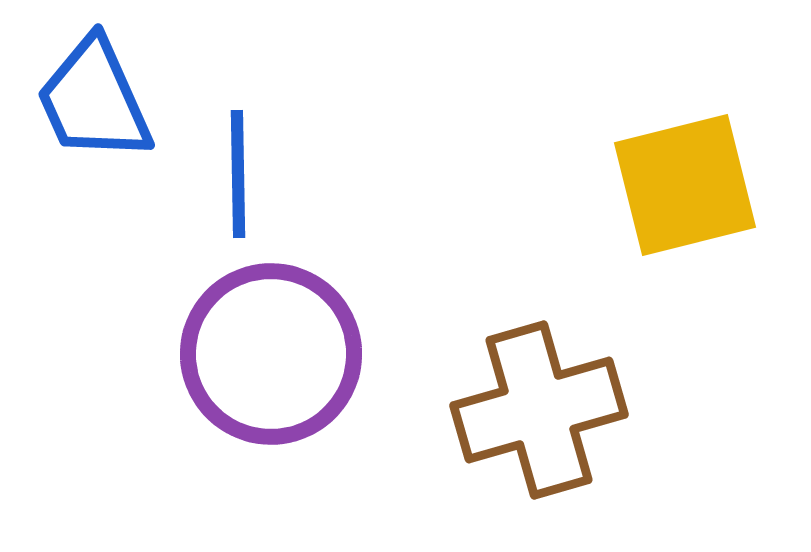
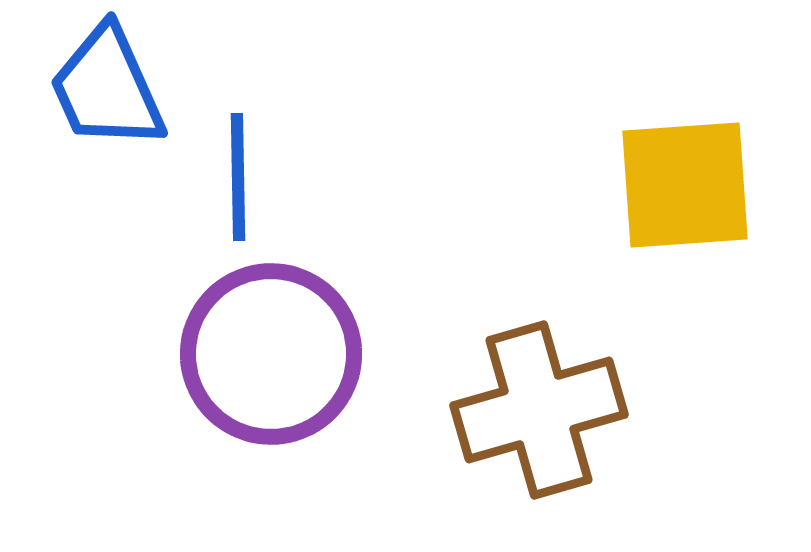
blue trapezoid: moved 13 px right, 12 px up
blue line: moved 3 px down
yellow square: rotated 10 degrees clockwise
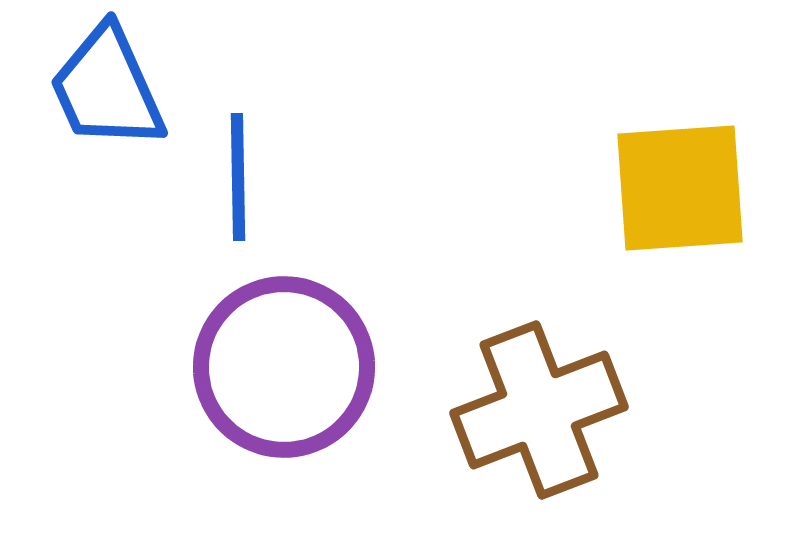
yellow square: moved 5 px left, 3 px down
purple circle: moved 13 px right, 13 px down
brown cross: rotated 5 degrees counterclockwise
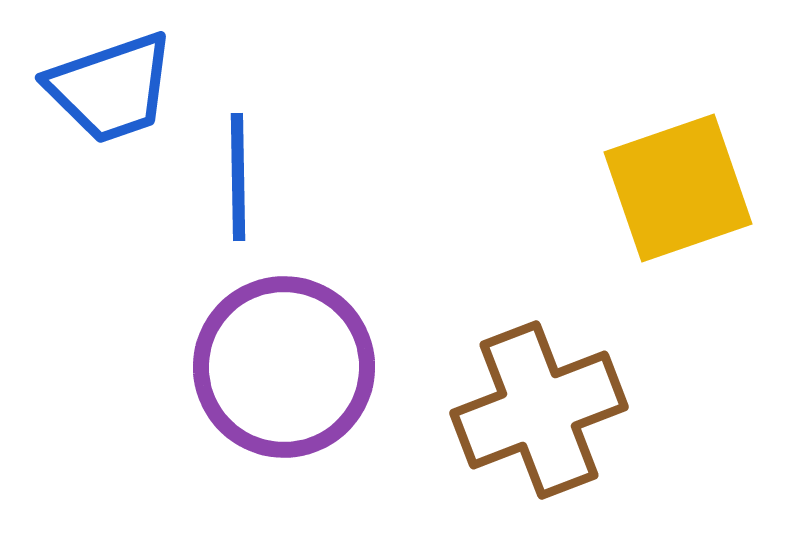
blue trapezoid: moved 4 px right; rotated 85 degrees counterclockwise
yellow square: moved 2 px left; rotated 15 degrees counterclockwise
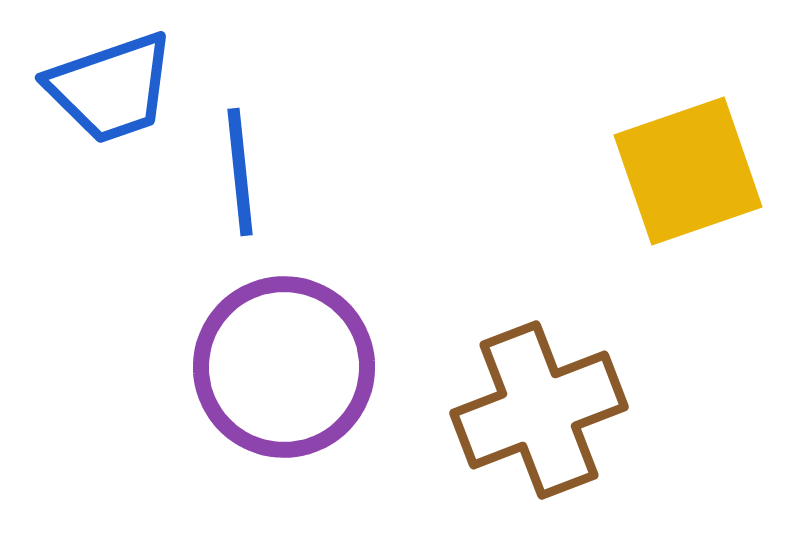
blue line: moved 2 px right, 5 px up; rotated 5 degrees counterclockwise
yellow square: moved 10 px right, 17 px up
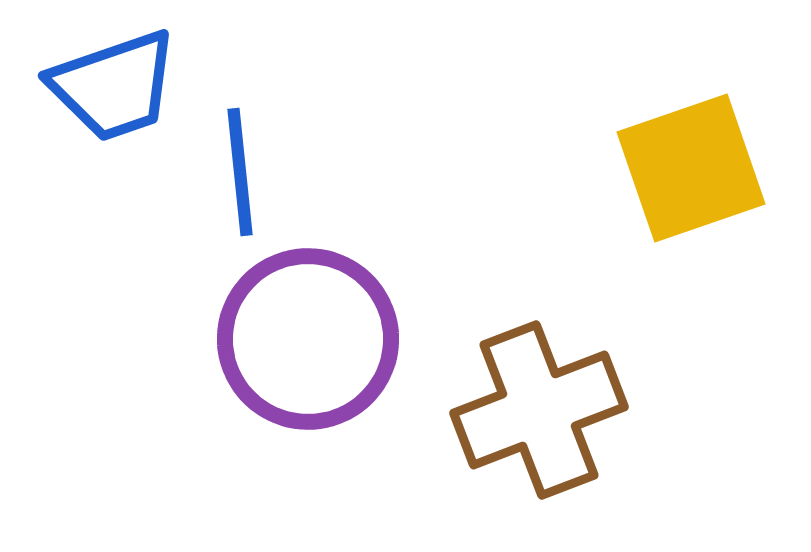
blue trapezoid: moved 3 px right, 2 px up
yellow square: moved 3 px right, 3 px up
purple circle: moved 24 px right, 28 px up
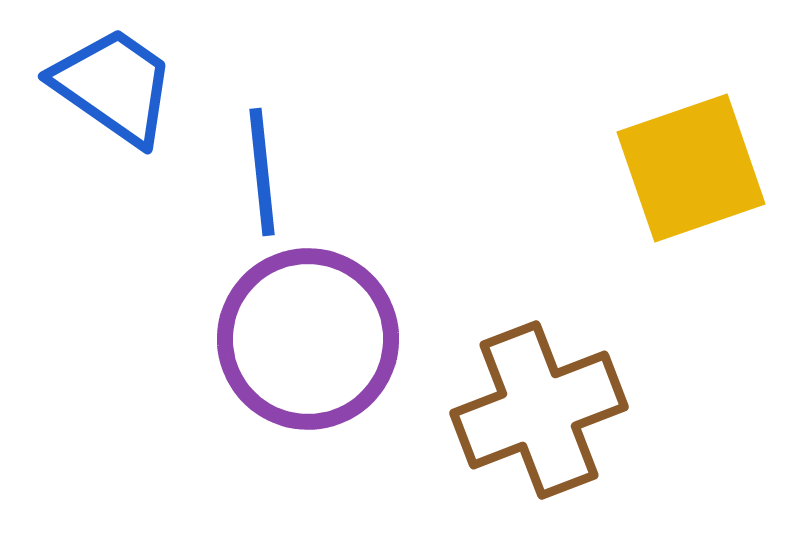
blue trapezoid: rotated 126 degrees counterclockwise
blue line: moved 22 px right
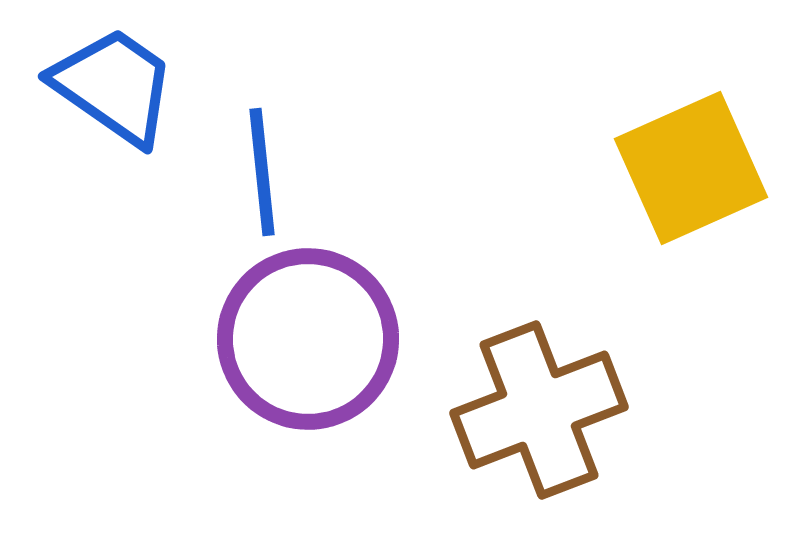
yellow square: rotated 5 degrees counterclockwise
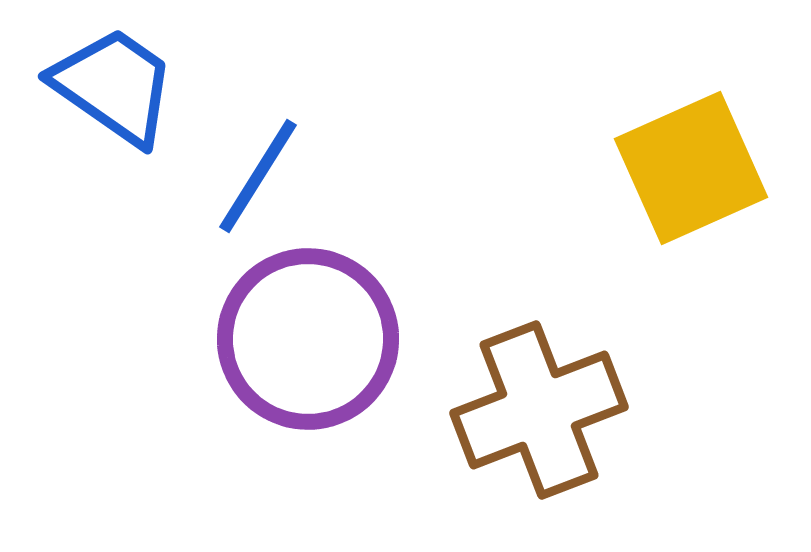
blue line: moved 4 px left, 4 px down; rotated 38 degrees clockwise
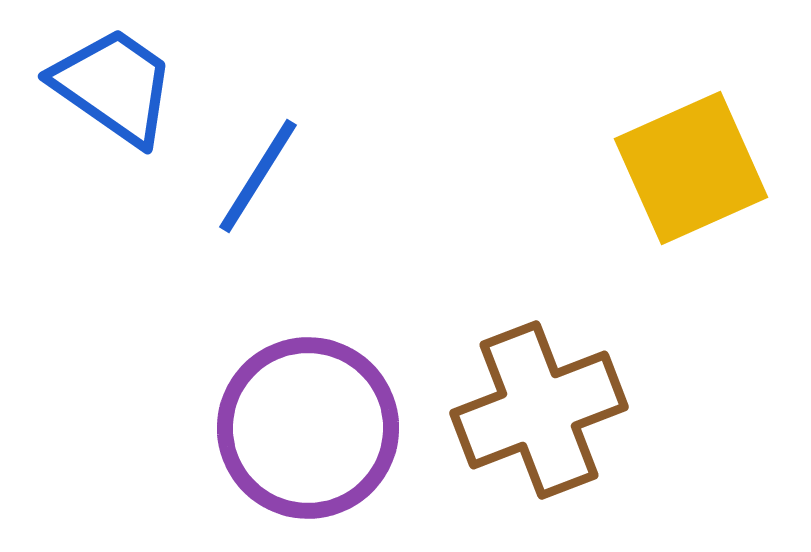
purple circle: moved 89 px down
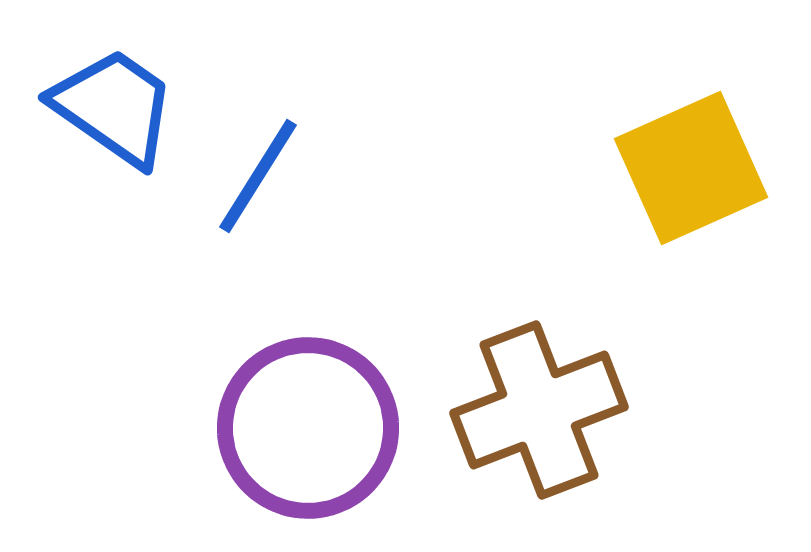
blue trapezoid: moved 21 px down
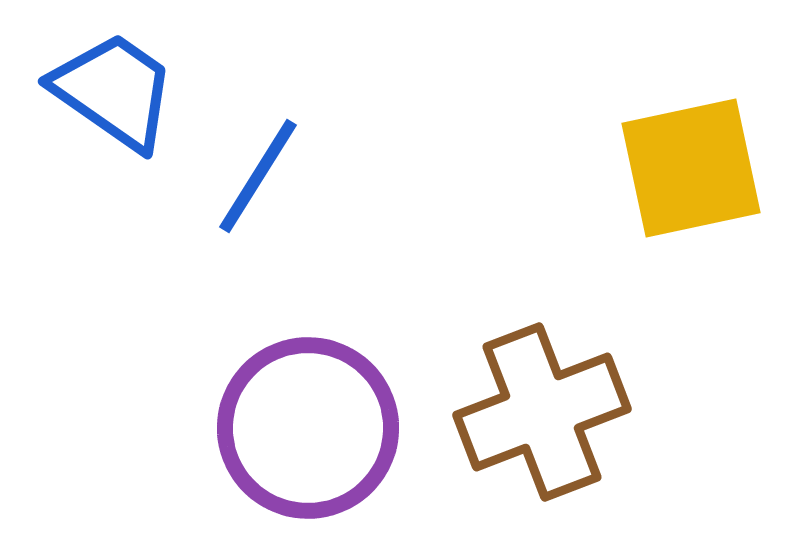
blue trapezoid: moved 16 px up
yellow square: rotated 12 degrees clockwise
brown cross: moved 3 px right, 2 px down
